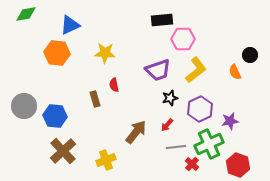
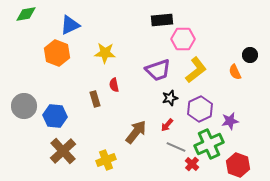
orange hexagon: rotated 15 degrees clockwise
gray line: rotated 30 degrees clockwise
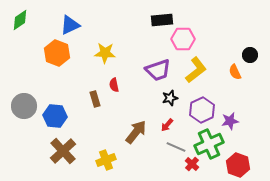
green diamond: moved 6 px left, 6 px down; rotated 25 degrees counterclockwise
purple hexagon: moved 2 px right, 1 px down
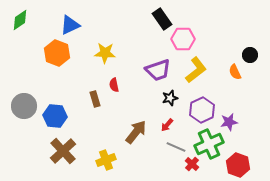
black rectangle: moved 1 px up; rotated 60 degrees clockwise
purple star: moved 1 px left, 1 px down
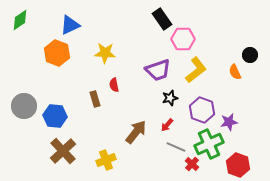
purple hexagon: rotated 15 degrees counterclockwise
